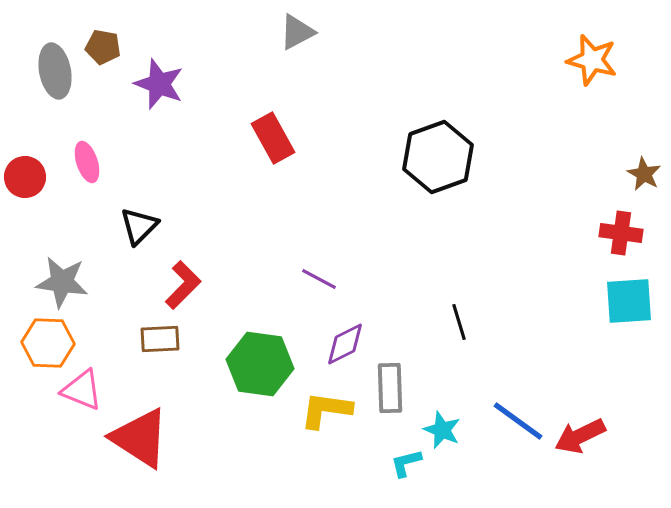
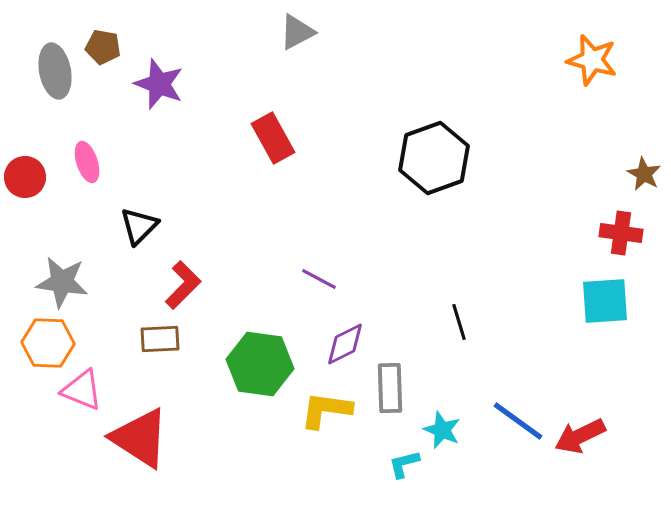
black hexagon: moved 4 px left, 1 px down
cyan square: moved 24 px left
cyan L-shape: moved 2 px left, 1 px down
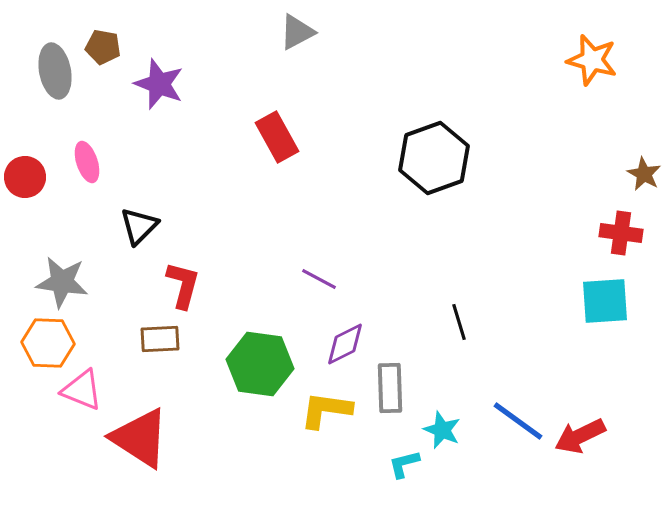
red rectangle: moved 4 px right, 1 px up
red L-shape: rotated 30 degrees counterclockwise
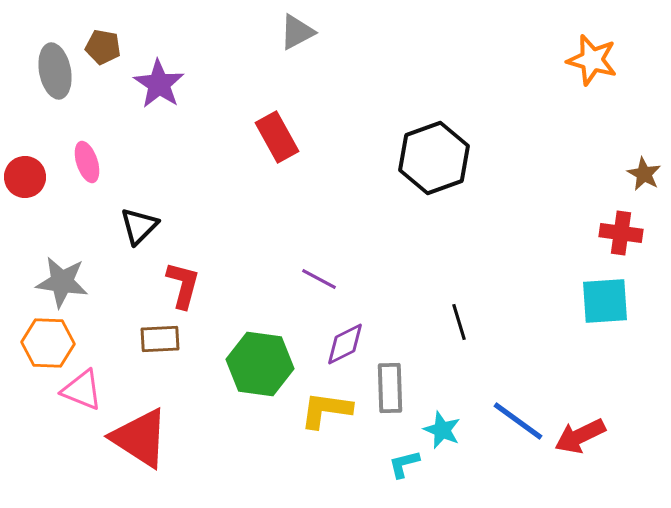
purple star: rotated 12 degrees clockwise
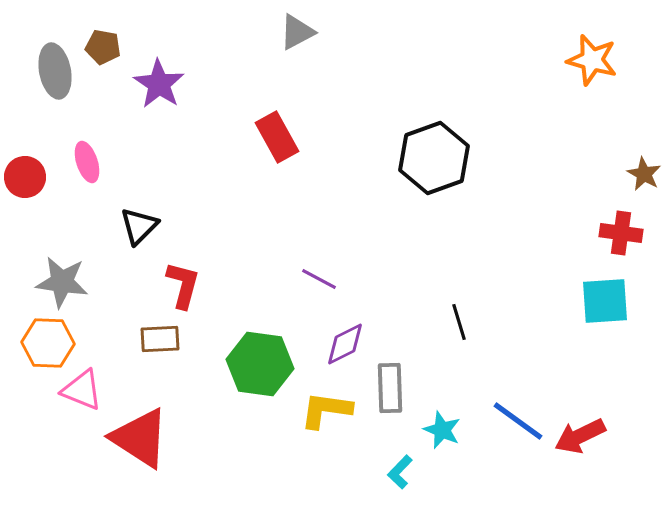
cyan L-shape: moved 4 px left, 8 px down; rotated 32 degrees counterclockwise
